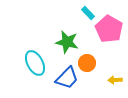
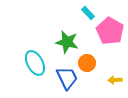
pink pentagon: moved 1 px right, 2 px down
blue trapezoid: rotated 70 degrees counterclockwise
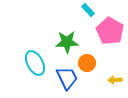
cyan rectangle: moved 3 px up
green star: rotated 15 degrees counterclockwise
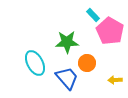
cyan rectangle: moved 5 px right, 5 px down
blue trapezoid: rotated 15 degrees counterclockwise
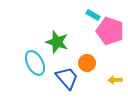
cyan rectangle: rotated 16 degrees counterclockwise
pink pentagon: rotated 12 degrees counterclockwise
green star: moved 10 px left; rotated 20 degrees clockwise
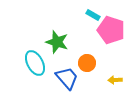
pink pentagon: moved 1 px right, 1 px up
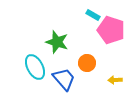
cyan ellipse: moved 4 px down
blue trapezoid: moved 3 px left, 1 px down
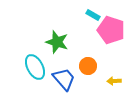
orange circle: moved 1 px right, 3 px down
yellow arrow: moved 1 px left, 1 px down
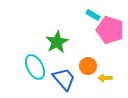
pink pentagon: moved 1 px left
green star: rotated 25 degrees clockwise
yellow arrow: moved 9 px left, 3 px up
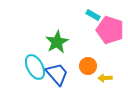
blue trapezoid: moved 7 px left, 5 px up
